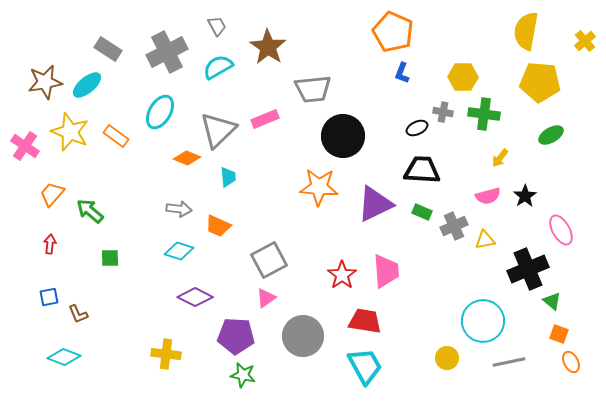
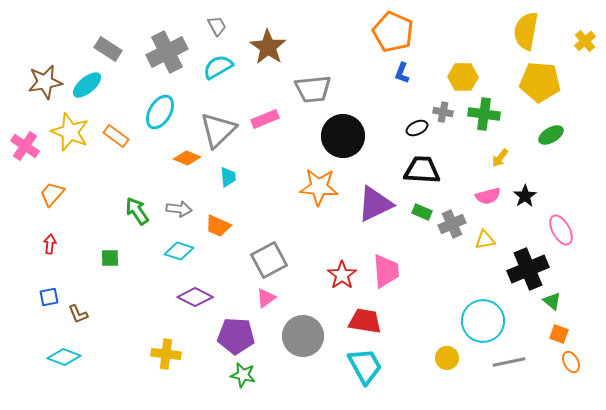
green arrow at (90, 211): moved 47 px right; rotated 16 degrees clockwise
gray cross at (454, 226): moved 2 px left, 2 px up
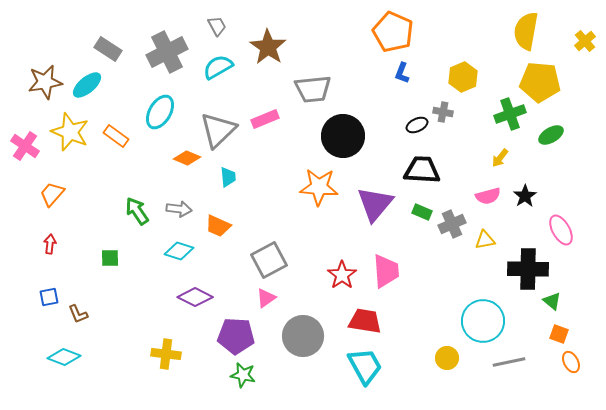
yellow hexagon at (463, 77): rotated 24 degrees counterclockwise
green cross at (484, 114): moved 26 px right; rotated 28 degrees counterclockwise
black ellipse at (417, 128): moved 3 px up
purple triangle at (375, 204): rotated 24 degrees counterclockwise
black cross at (528, 269): rotated 24 degrees clockwise
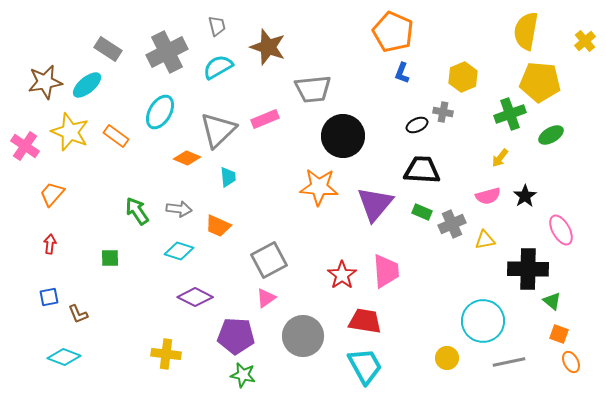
gray trapezoid at (217, 26): rotated 15 degrees clockwise
brown star at (268, 47): rotated 15 degrees counterclockwise
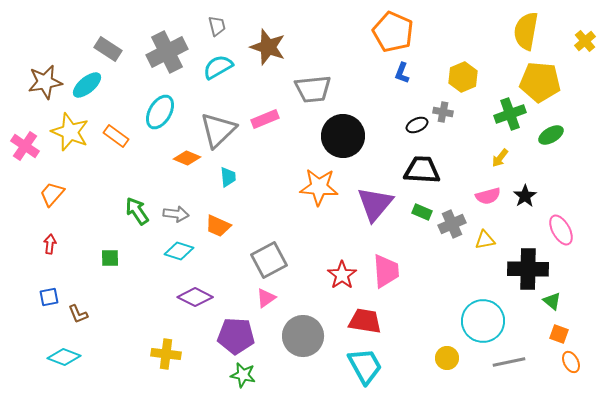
gray arrow at (179, 209): moved 3 px left, 5 px down
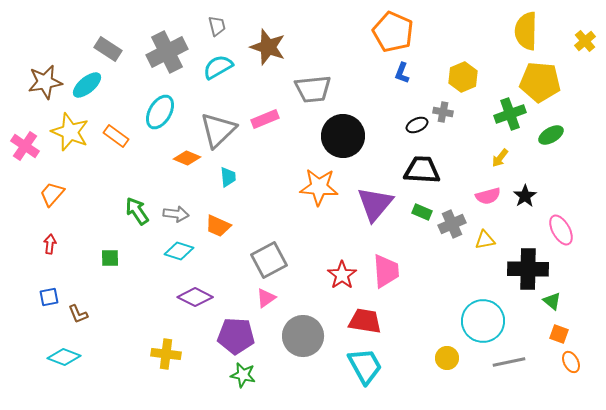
yellow semicircle at (526, 31): rotated 9 degrees counterclockwise
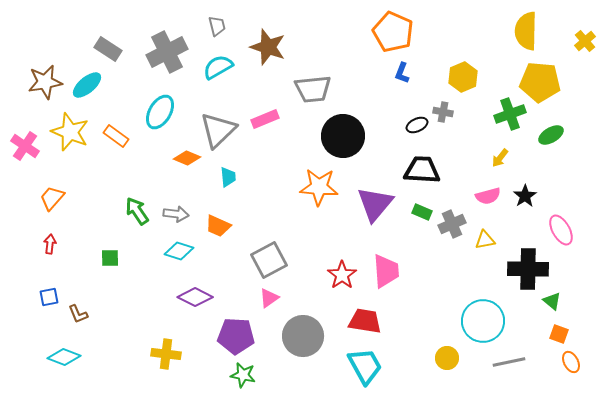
orange trapezoid at (52, 194): moved 4 px down
pink triangle at (266, 298): moved 3 px right
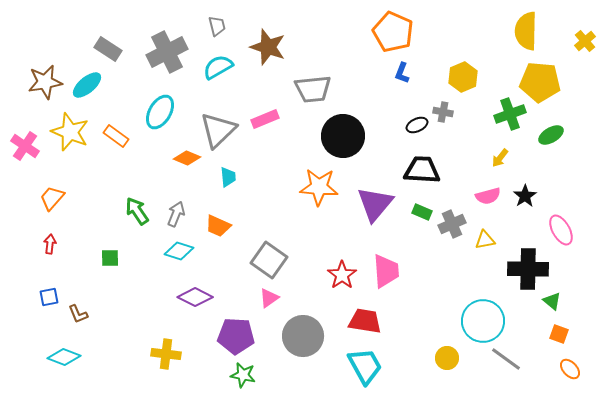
gray arrow at (176, 214): rotated 75 degrees counterclockwise
gray square at (269, 260): rotated 27 degrees counterclockwise
gray line at (509, 362): moved 3 px left, 3 px up; rotated 48 degrees clockwise
orange ellipse at (571, 362): moved 1 px left, 7 px down; rotated 15 degrees counterclockwise
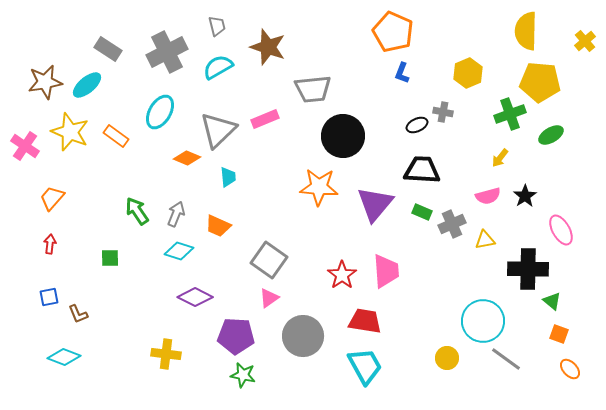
yellow hexagon at (463, 77): moved 5 px right, 4 px up
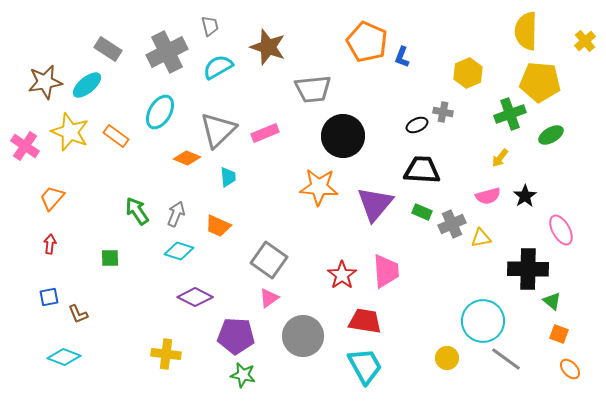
gray trapezoid at (217, 26): moved 7 px left
orange pentagon at (393, 32): moved 26 px left, 10 px down
blue L-shape at (402, 73): moved 16 px up
pink rectangle at (265, 119): moved 14 px down
yellow triangle at (485, 240): moved 4 px left, 2 px up
